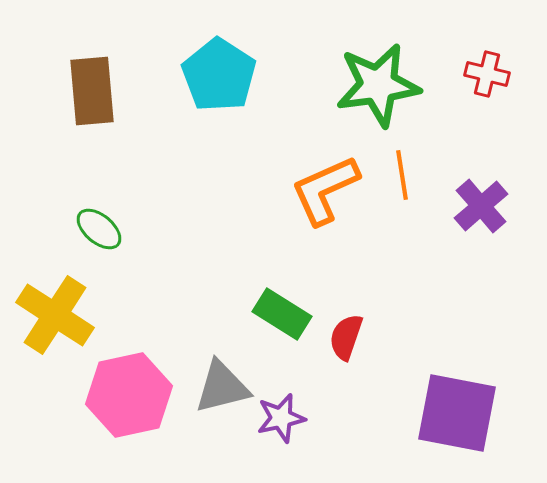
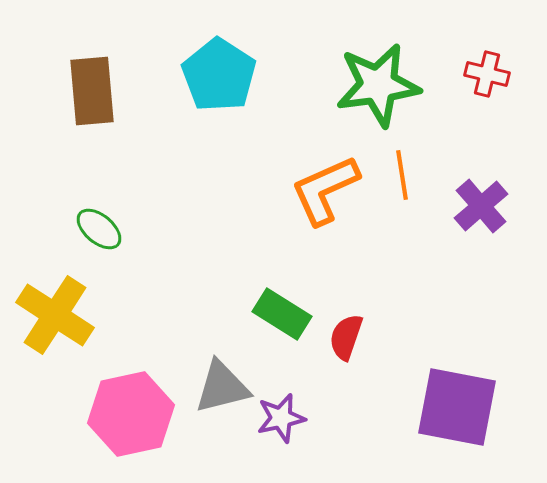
pink hexagon: moved 2 px right, 19 px down
purple square: moved 6 px up
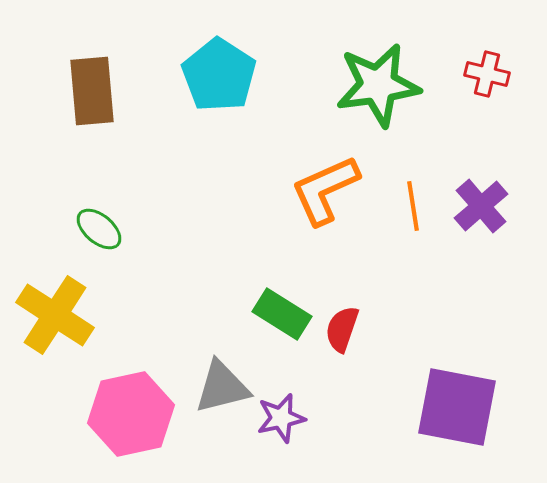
orange line: moved 11 px right, 31 px down
red semicircle: moved 4 px left, 8 px up
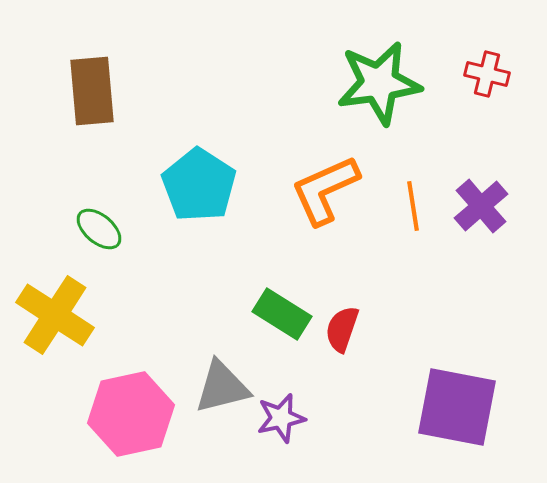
cyan pentagon: moved 20 px left, 110 px down
green star: moved 1 px right, 2 px up
